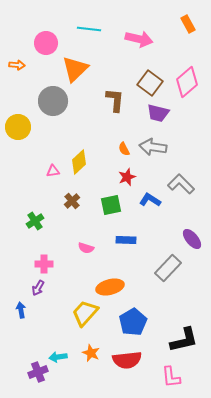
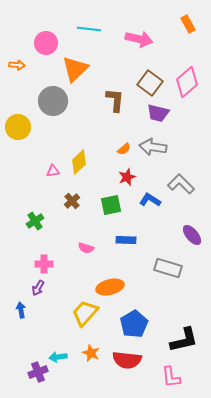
orange semicircle: rotated 104 degrees counterclockwise
purple ellipse: moved 4 px up
gray rectangle: rotated 64 degrees clockwise
blue pentagon: moved 1 px right, 2 px down
red semicircle: rotated 12 degrees clockwise
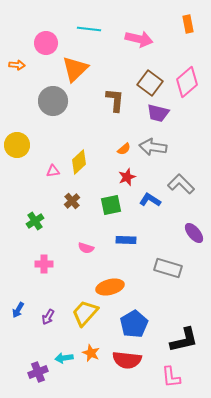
orange rectangle: rotated 18 degrees clockwise
yellow circle: moved 1 px left, 18 px down
purple ellipse: moved 2 px right, 2 px up
purple arrow: moved 10 px right, 29 px down
blue arrow: moved 3 px left; rotated 140 degrees counterclockwise
cyan arrow: moved 6 px right, 1 px down
